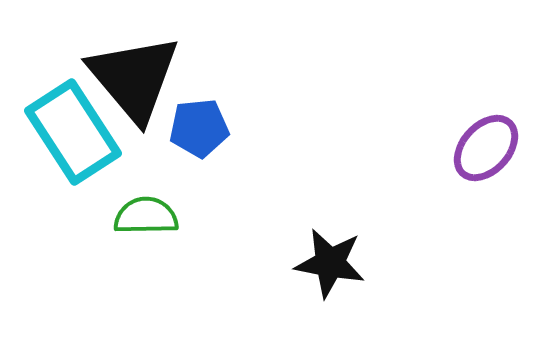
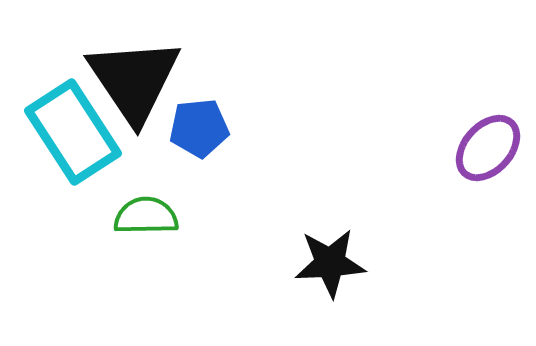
black triangle: moved 2 px down; rotated 6 degrees clockwise
purple ellipse: moved 2 px right
black star: rotated 14 degrees counterclockwise
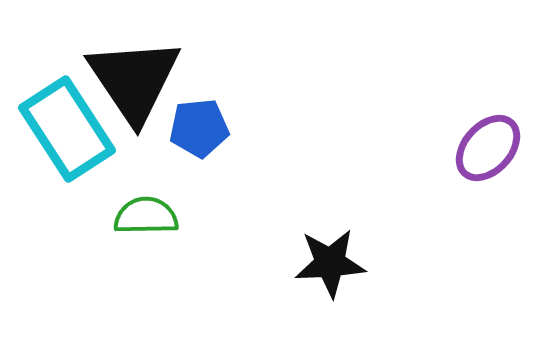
cyan rectangle: moved 6 px left, 3 px up
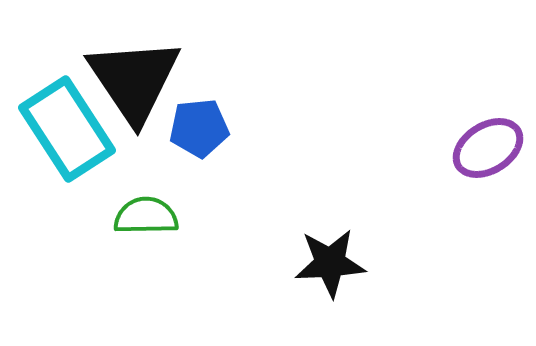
purple ellipse: rotated 16 degrees clockwise
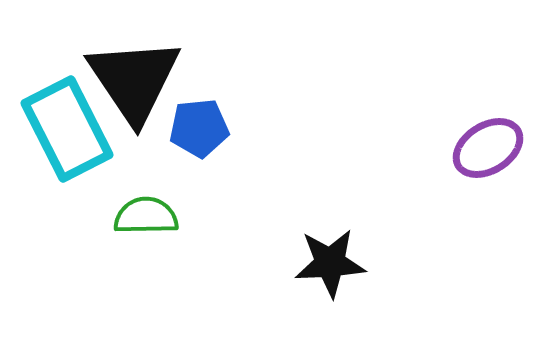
cyan rectangle: rotated 6 degrees clockwise
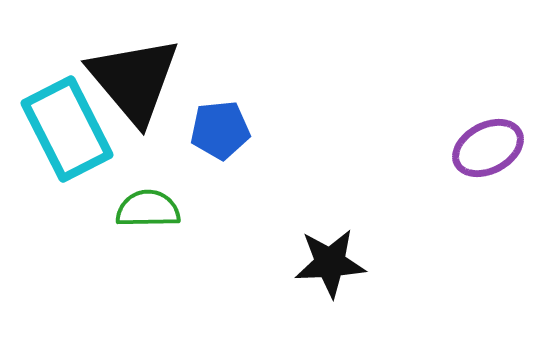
black triangle: rotated 6 degrees counterclockwise
blue pentagon: moved 21 px right, 2 px down
purple ellipse: rotated 4 degrees clockwise
green semicircle: moved 2 px right, 7 px up
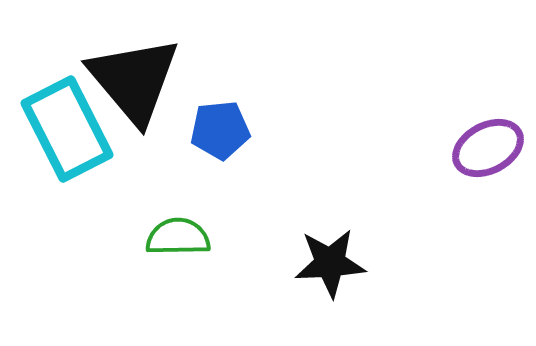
green semicircle: moved 30 px right, 28 px down
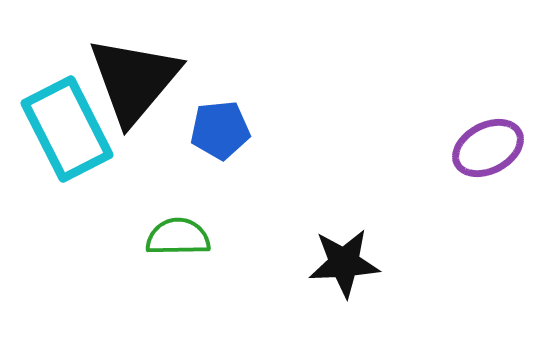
black triangle: rotated 20 degrees clockwise
black star: moved 14 px right
